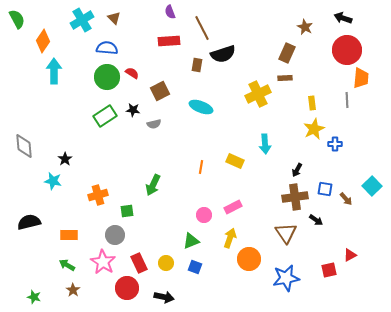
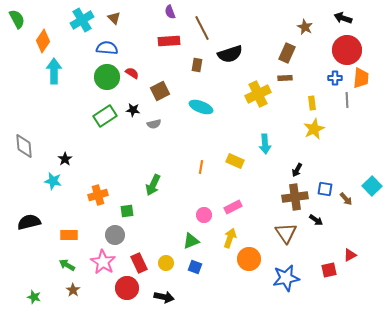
black semicircle at (223, 54): moved 7 px right
blue cross at (335, 144): moved 66 px up
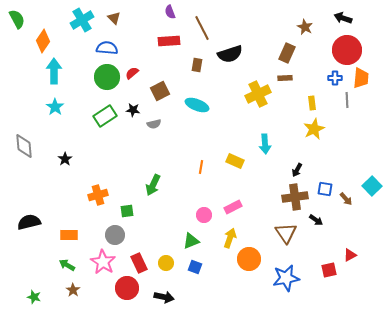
red semicircle at (132, 73): rotated 72 degrees counterclockwise
cyan ellipse at (201, 107): moved 4 px left, 2 px up
cyan star at (53, 181): moved 2 px right, 74 px up; rotated 24 degrees clockwise
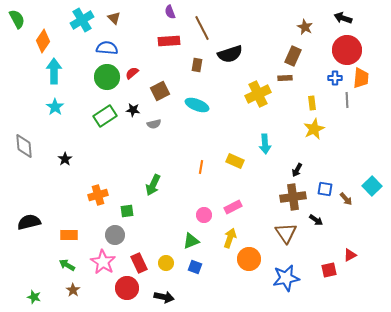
brown rectangle at (287, 53): moved 6 px right, 3 px down
brown cross at (295, 197): moved 2 px left
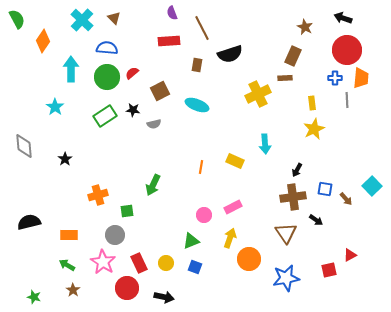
purple semicircle at (170, 12): moved 2 px right, 1 px down
cyan cross at (82, 20): rotated 15 degrees counterclockwise
cyan arrow at (54, 71): moved 17 px right, 2 px up
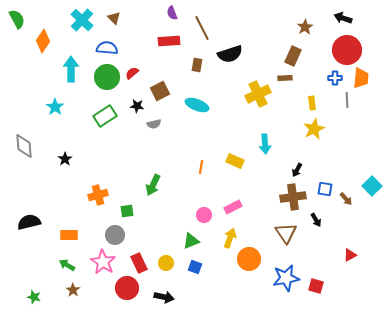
brown star at (305, 27): rotated 14 degrees clockwise
black star at (133, 110): moved 4 px right, 4 px up
black arrow at (316, 220): rotated 24 degrees clockwise
red square at (329, 270): moved 13 px left, 16 px down; rotated 28 degrees clockwise
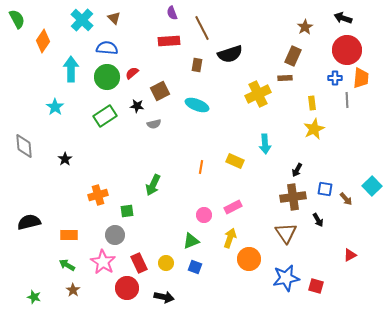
black arrow at (316, 220): moved 2 px right
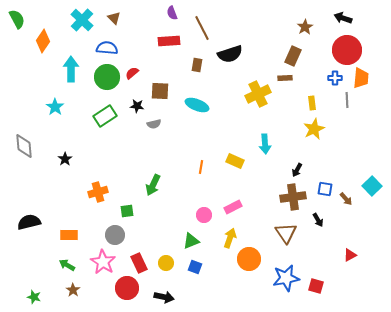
brown square at (160, 91): rotated 30 degrees clockwise
orange cross at (98, 195): moved 3 px up
